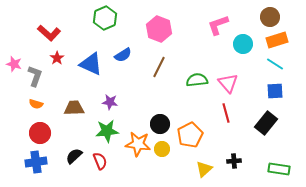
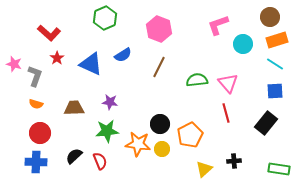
blue cross: rotated 10 degrees clockwise
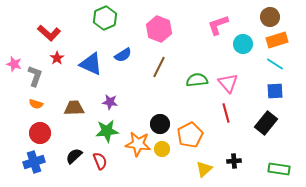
blue cross: moved 2 px left; rotated 20 degrees counterclockwise
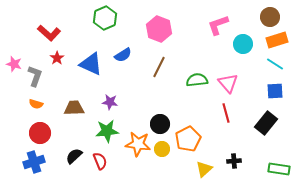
orange pentagon: moved 2 px left, 4 px down
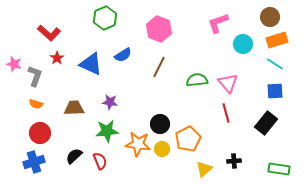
pink L-shape: moved 2 px up
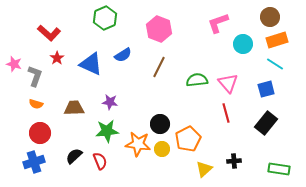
blue square: moved 9 px left, 2 px up; rotated 12 degrees counterclockwise
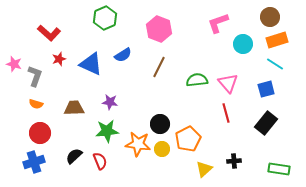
red star: moved 2 px right, 1 px down; rotated 16 degrees clockwise
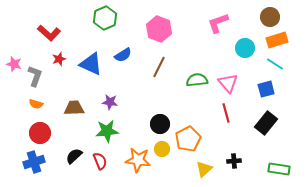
cyan circle: moved 2 px right, 4 px down
orange star: moved 16 px down
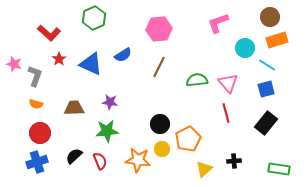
green hexagon: moved 11 px left
pink hexagon: rotated 25 degrees counterclockwise
red star: rotated 16 degrees counterclockwise
cyan line: moved 8 px left, 1 px down
blue cross: moved 3 px right
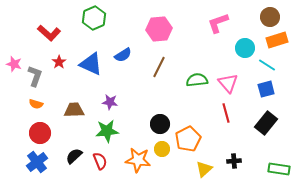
red star: moved 3 px down
brown trapezoid: moved 2 px down
blue cross: rotated 20 degrees counterclockwise
